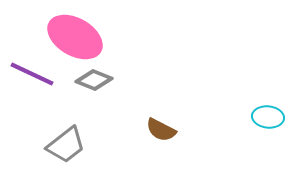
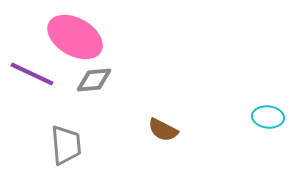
gray diamond: rotated 27 degrees counterclockwise
brown semicircle: moved 2 px right
gray trapezoid: rotated 57 degrees counterclockwise
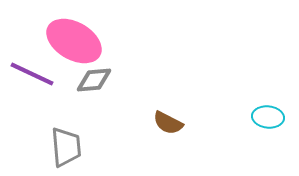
pink ellipse: moved 1 px left, 4 px down
brown semicircle: moved 5 px right, 7 px up
gray trapezoid: moved 2 px down
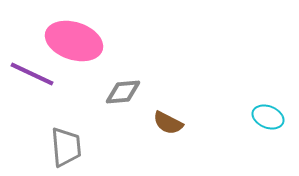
pink ellipse: rotated 12 degrees counterclockwise
gray diamond: moved 29 px right, 12 px down
cyan ellipse: rotated 16 degrees clockwise
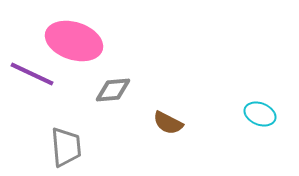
gray diamond: moved 10 px left, 2 px up
cyan ellipse: moved 8 px left, 3 px up
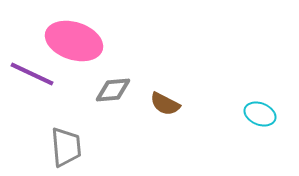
brown semicircle: moved 3 px left, 19 px up
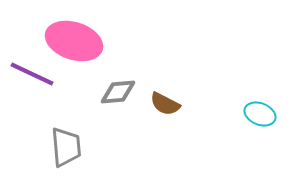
gray diamond: moved 5 px right, 2 px down
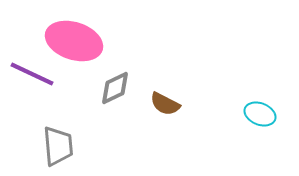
gray diamond: moved 3 px left, 4 px up; rotated 21 degrees counterclockwise
gray trapezoid: moved 8 px left, 1 px up
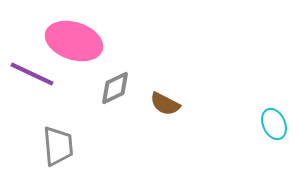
cyan ellipse: moved 14 px right, 10 px down; rotated 44 degrees clockwise
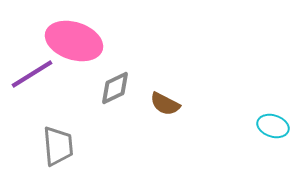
purple line: rotated 57 degrees counterclockwise
cyan ellipse: moved 1 px left, 2 px down; rotated 48 degrees counterclockwise
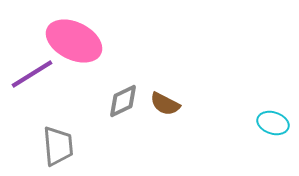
pink ellipse: rotated 8 degrees clockwise
gray diamond: moved 8 px right, 13 px down
cyan ellipse: moved 3 px up
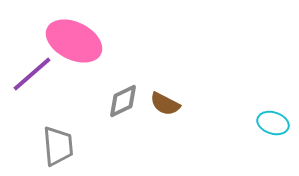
purple line: rotated 9 degrees counterclockwise
